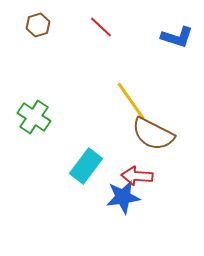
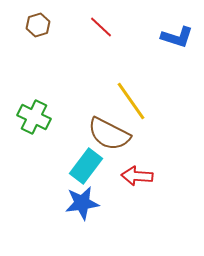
green cross: rotated 8 degrees counterclockwise
brown semicircle: moved 44 px left
blue star: moved 41 px left, 6 px down
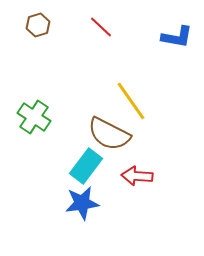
blue L-shape: rotated 8 degrees counterclockwise
green cross: rotated 8 degrees clockwise
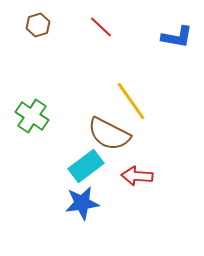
green cross: moved 2 px left, 1 px up
cyan rectangle: rotated 16 degrees clockwise
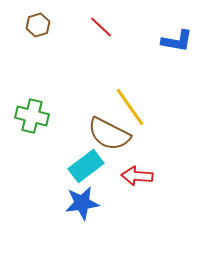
blue L-shape: moved 4 px down
yellow line: moved 1 px left, 6 px down
green cross: rotated 20 degrees counterclockwise
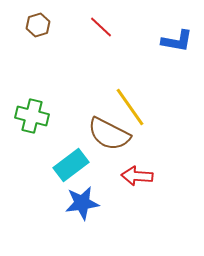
cyan rectangle: moved 15 px left, 1 px up
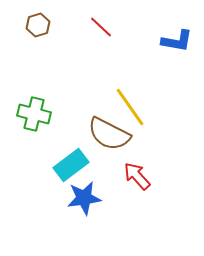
green cross: moved 2 px right, 2 px up
red arrow: rotated 44 degrees clockwise
blue star: moved 2 px right, 5 px up
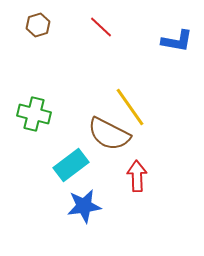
red arrow: rotated 40 degrees clockwise
blue star: moved 8 px down
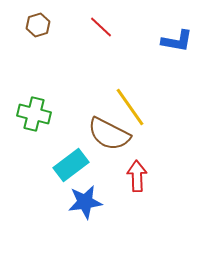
blue star: moved 1 px right, 4 px up
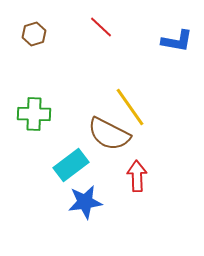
brown hexagon: moved 4 px left, 9 px down
green cross: rotated 12 degrees counterclockwise
